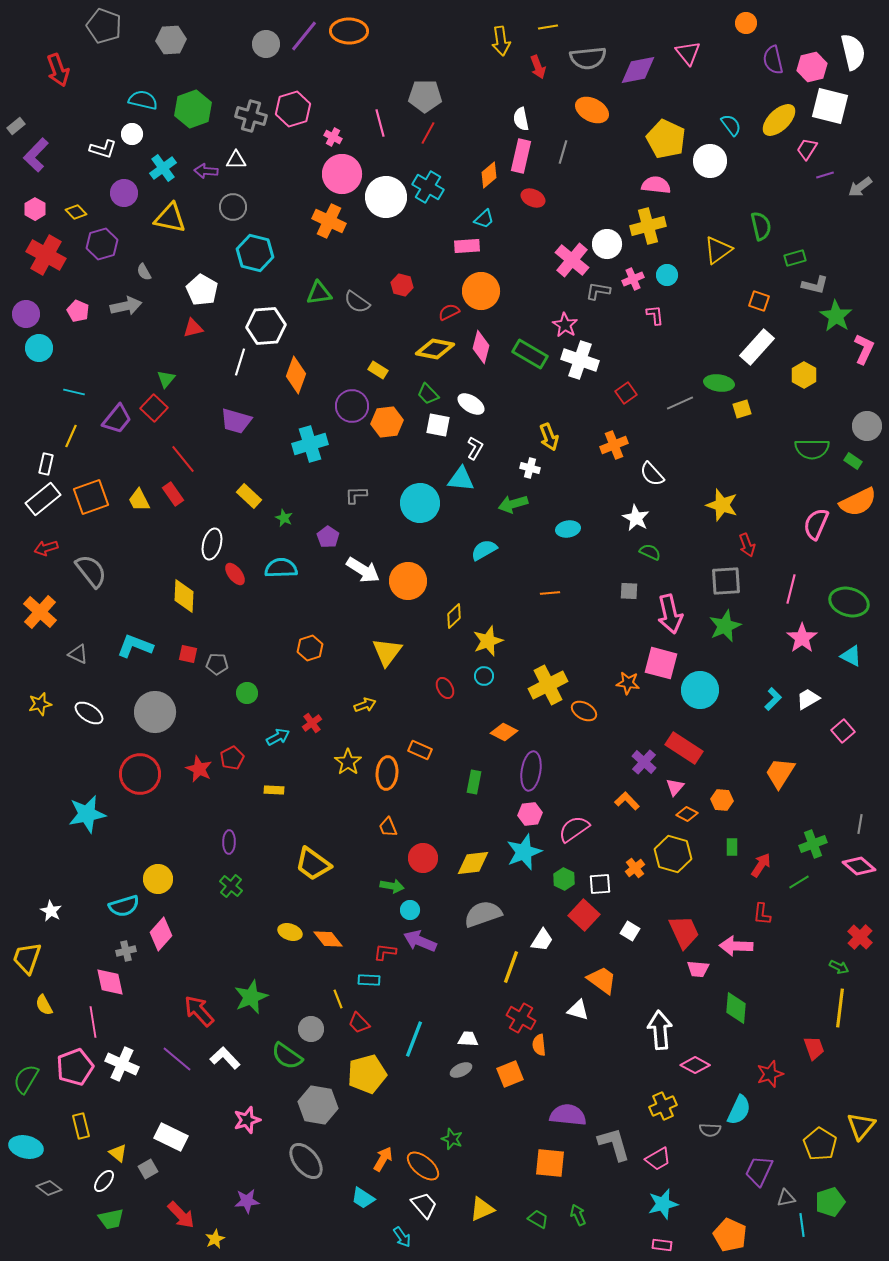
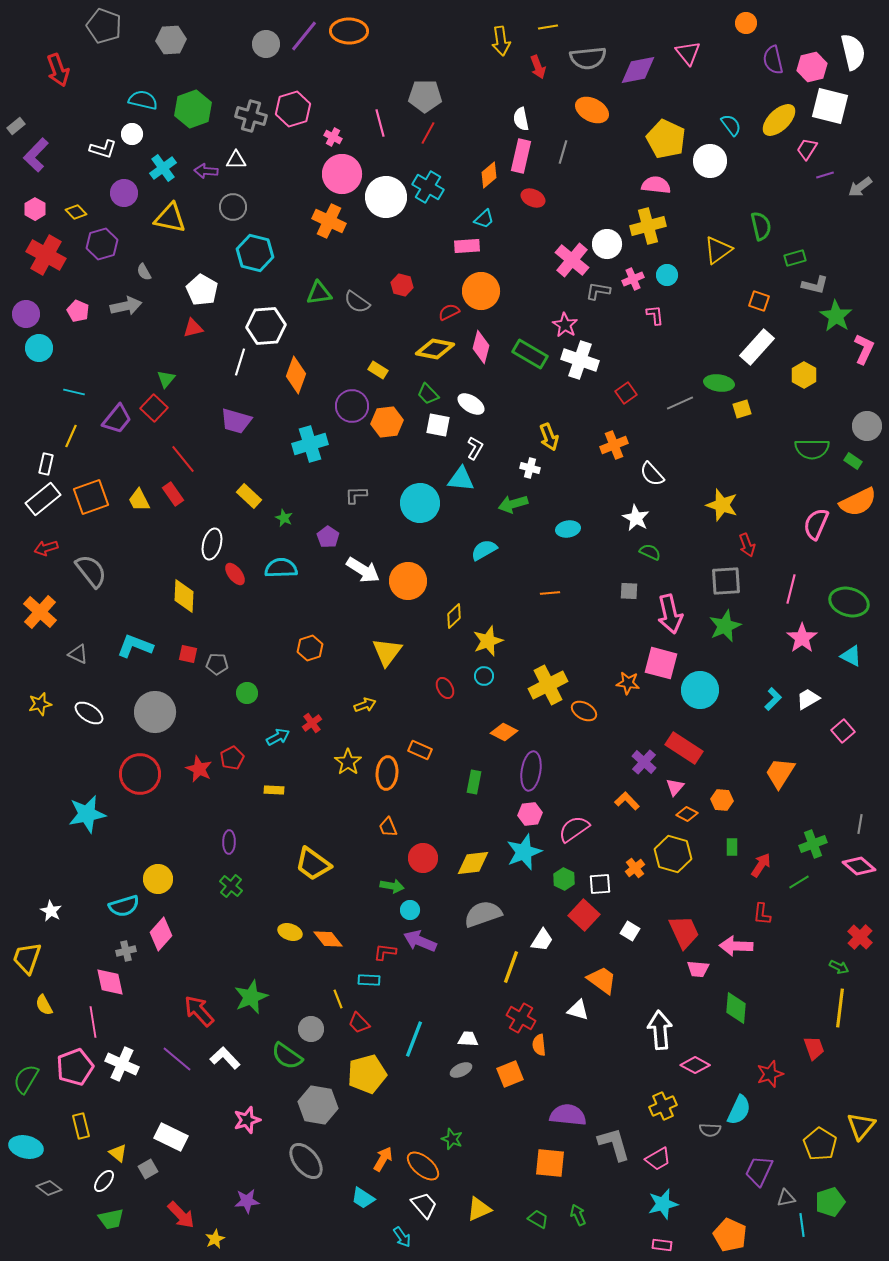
yellow triangle at (482, 1209): moved 3 px left
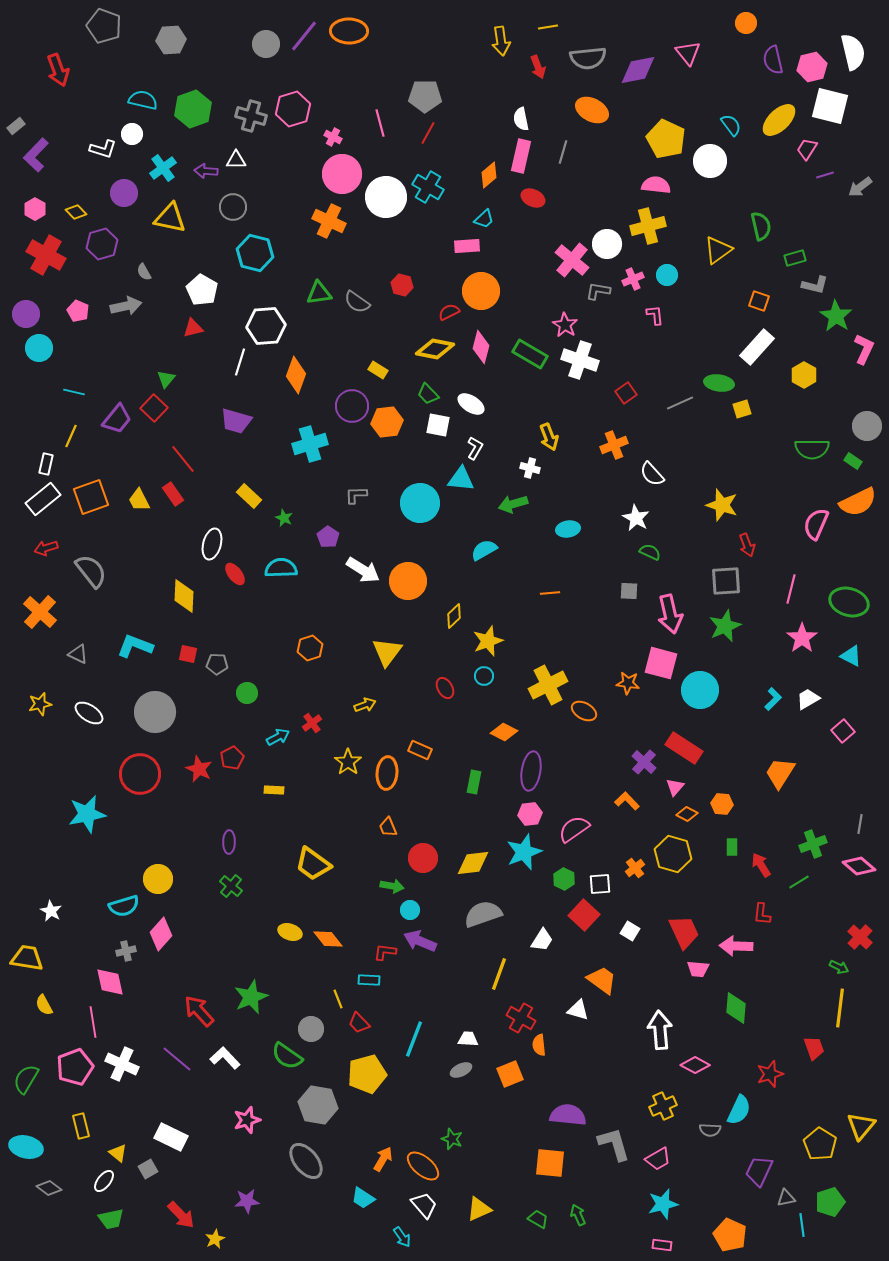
orange hexagon at (722, 800): moved 4 px down
red arrow at (761, 865): rotated 65 degrees counterclockwise
yellow trapezoid at (27, 958): rotated 80 degrees clockwise
yellow line at (511, 967): moved 12 px left, 7 px down
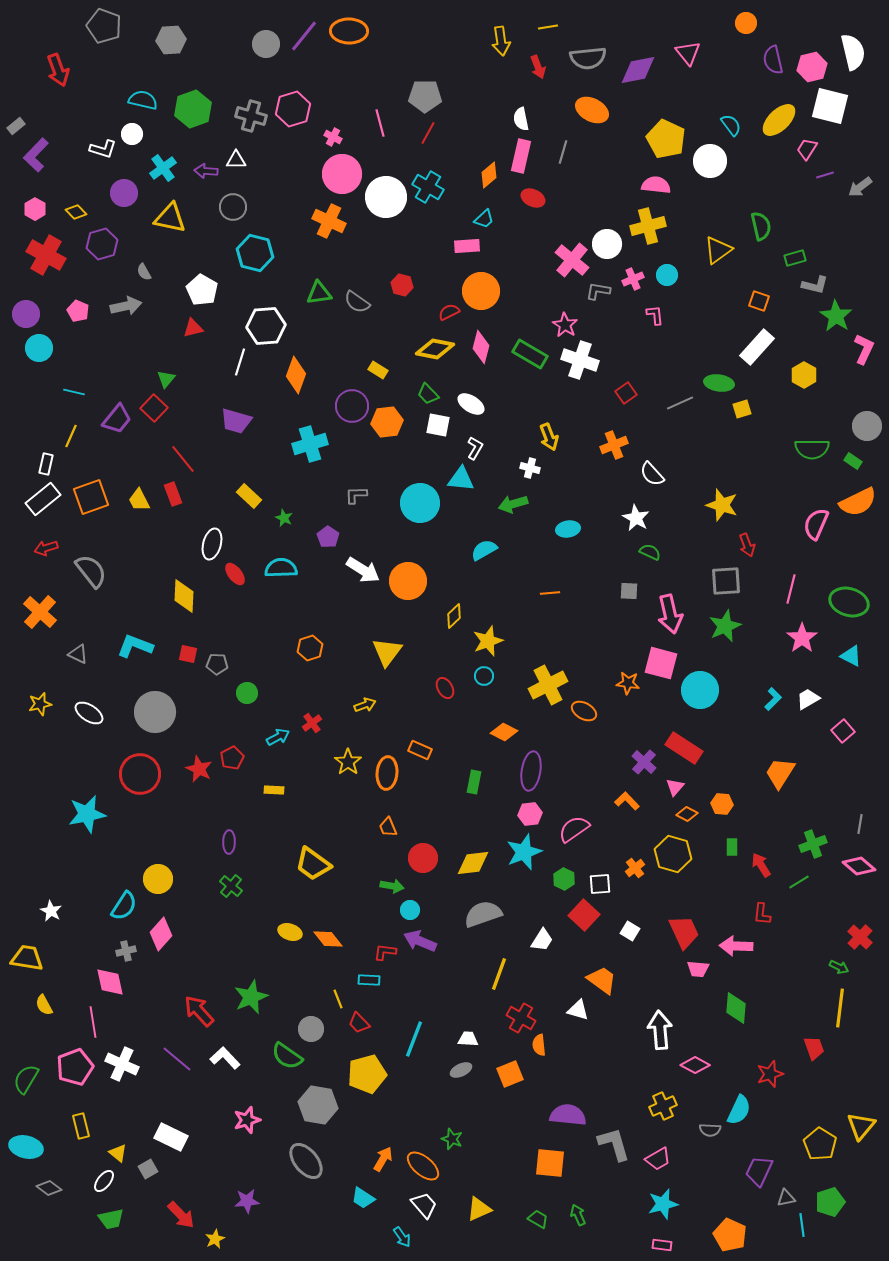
red rectangle at (173, 494): rotated 15 degrees clockwise
cyan semicircle at (124, 906): rotated 40 degrees counterclockwise
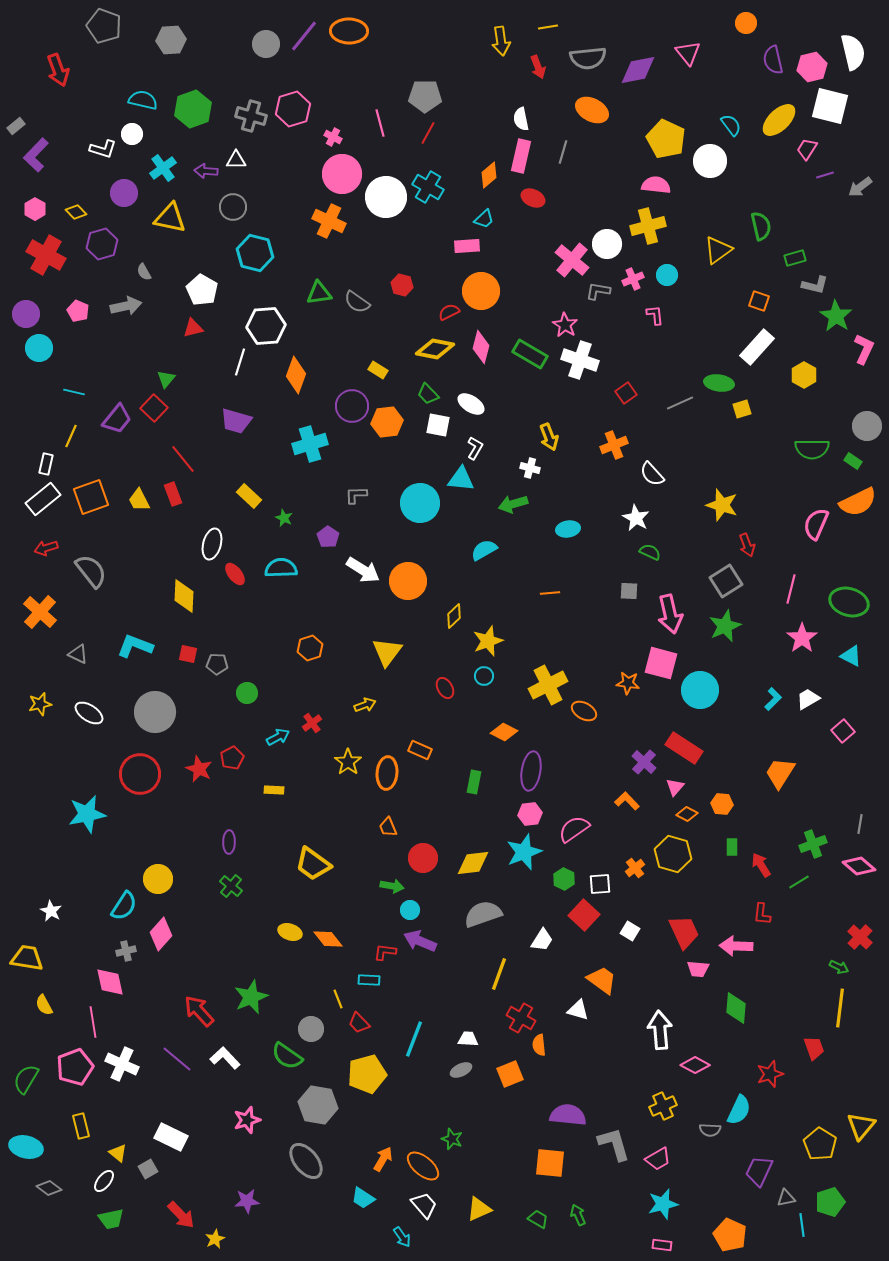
gray square at (726, 581): rotated 28 degrees counterclockwise
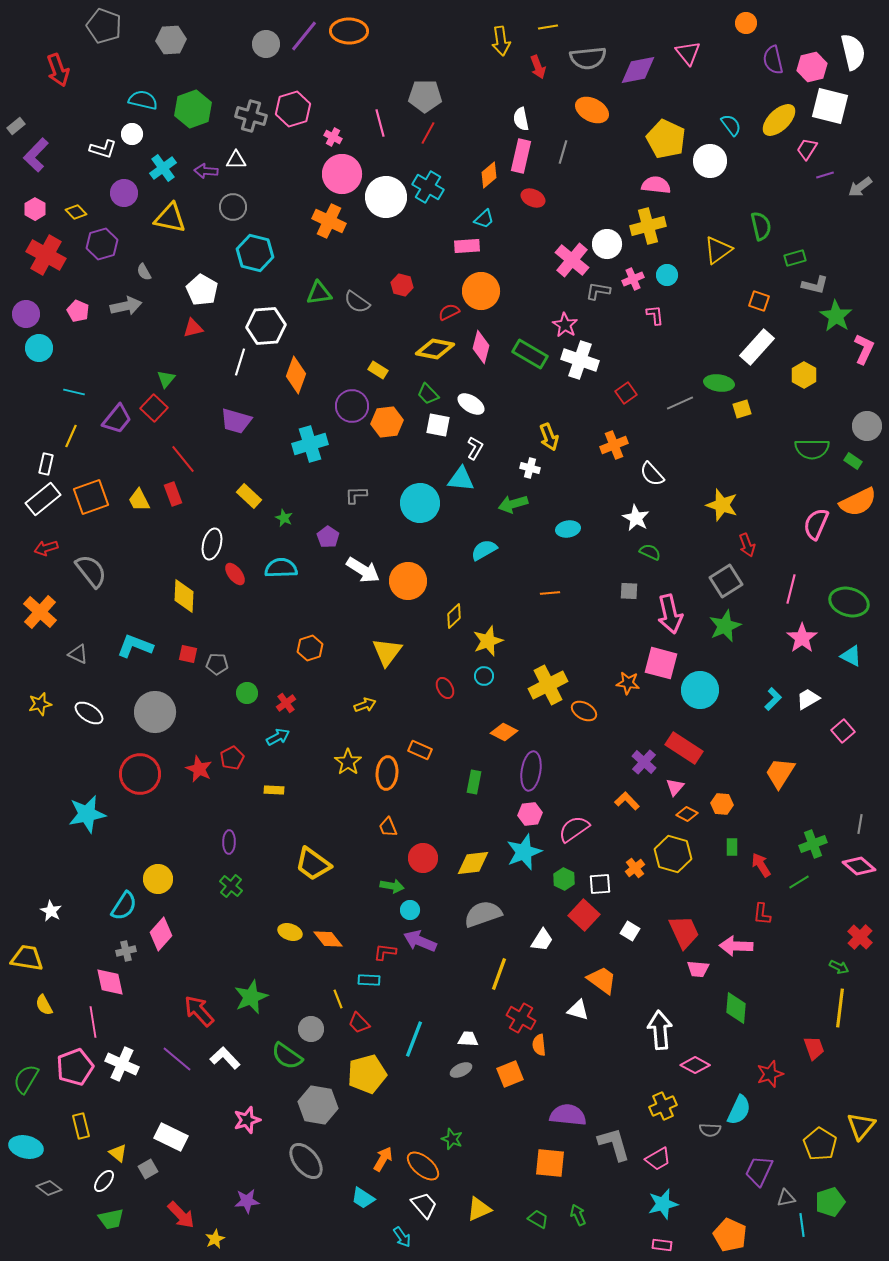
red cross at (312, 723): moved 26 px left, 20 px up
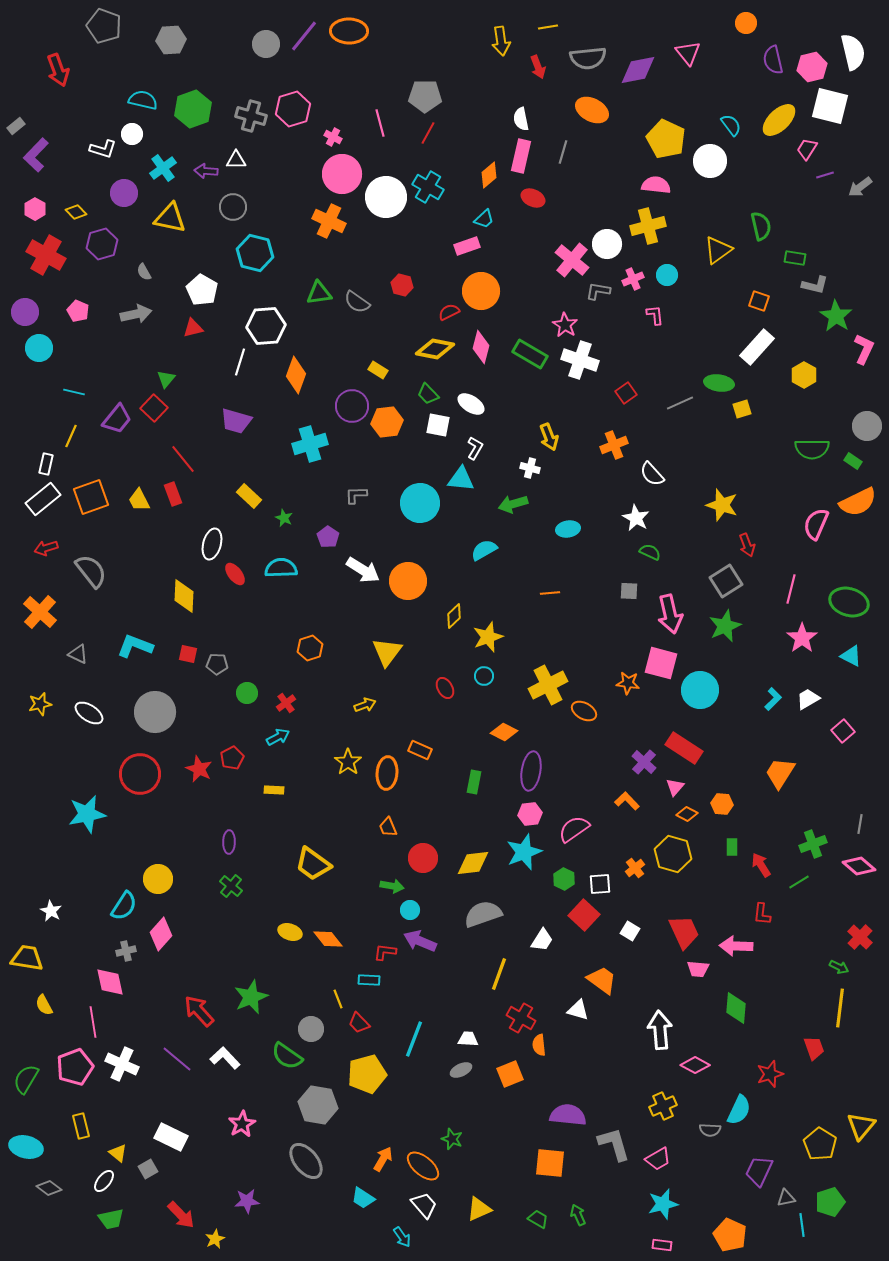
pink rectangle at (467, 246): rotated 15 degrees counterclockwise
green rectangle at (795, 258): rotated 25 degrees clockwise
gray arrow at (126, 306): moved 10 px right, 8 px down
purple circle at (26, 314): moved 1 px left, 2 px up
yellow star at (488, 641): moved 4 px up
pink star at (247, 1120): moved 5 px left, 4 px down; rotated 12 degrees counterclockwise
